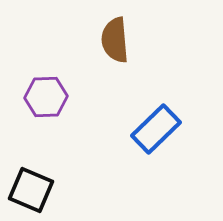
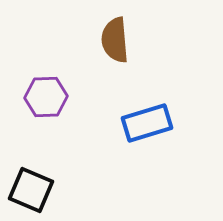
blue rectangle: moved 9 px left, 6 px up; rotated 27 degrees clockwise
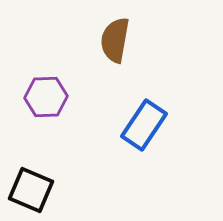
brown semicircle: rotated 15 degrees clockwise
blue rectangle: moved 3 px left, 2 px down; rotated 39 degrees counterclockwise
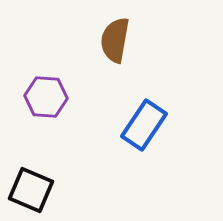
purple hexagon: rotated 6 degrees clockwise
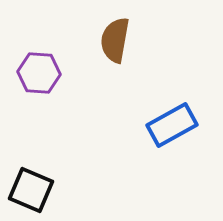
purple hexagon: moved 7 px left, 24 px up
blue rectangle: moved 28 px right; rotated 27 degrees clockwise
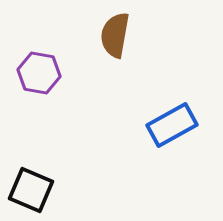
brown semicircle: moved 5 px up
purple hexagon: rotated 6 degrees clockwise
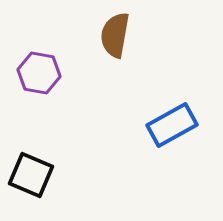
black square: moved 15 px up
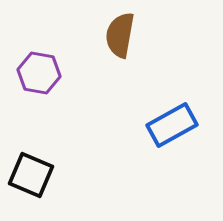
brown semicircle: moved 5 px right
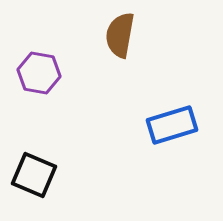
blue rectangle: rotated 12 degrees clockwise
black square: moved 3 px right
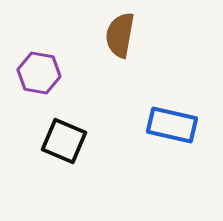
blue rectangle: rotated 30 degrees clockwise
black square: moved 30 px right, 34 px up
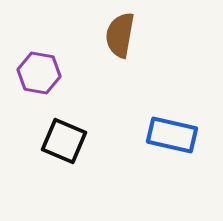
blue rectangle: moved 10 px down
